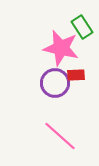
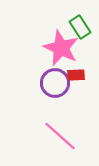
green rectangle: moved 2 px left
pink star: rotated 12 degrees clockwise
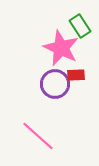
green rectangle: moved 1 px up
purple circle: moved 1 px down
pink line: moved 22 px left
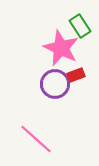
red rectangle: rotated 18 degrees counterclockwise
pink line: moved 2 px left, 3 px down
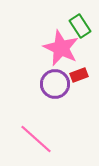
red rectangle: moved 3 px right
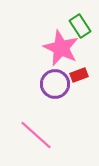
pink line: moved 4 px up
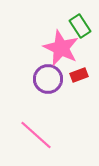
purple circle: moved 7 px left, 5 px up
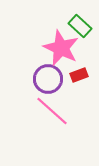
green rectangle: rotated 15 degrees counterclockwise
pink line: moved 16 px right, 24 px up
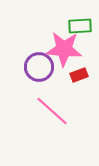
green rectangle: rotated 45 degrees counterclockwise
pink star: moved 3 px right, 1 px down; rotated 21 degrees counterclockwise
purple circle: moved 9 px left, 12 px up
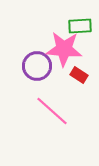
purple circle: moved 2 px left, 1 px up
red rectangle: rotated 54 degrees clockwise
